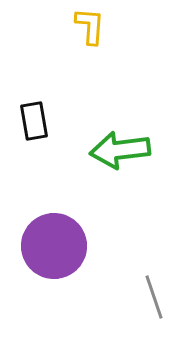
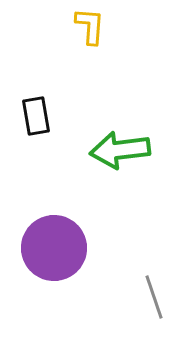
black rectangle: moved 2 px right, 5 px up
purple circle: moved 2 px down
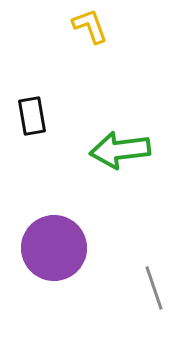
yellow L-shape: rotated 24 degrees counterclockwise
black rectangle: moved 4 px left
gray line: moved 9 px up
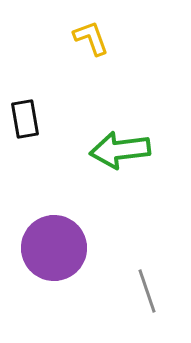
yellow L-shape: moved 1 px right, 12 px down
black rectangle: moved 7 px left, 3 px down
gray line: moved 7 px left, 3 px down
